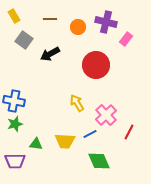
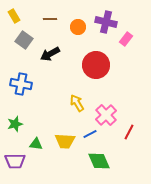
blue cross: moved 7 px right, 17 px up
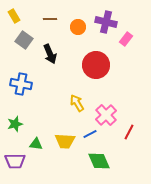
black arrow: rotated 84 degrees counterclockwise
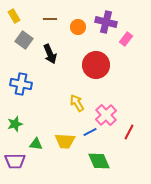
blue line: moved 2 px up
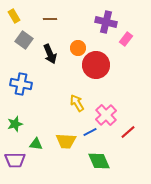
orange circle: moved 21 px down
red line: moved 1 px left; rotated 21 degrees clockwise
yellow trapezoid: moved 1 px right
purple trapezoid: moved 1 px up
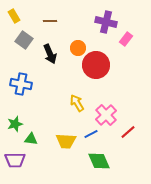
brown line: moved 2 px down
blue line: moved 1 px right, 2 px down
green triangle: moved 5 px left, 5 px up
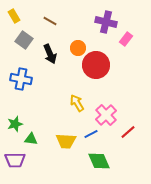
brown line: rotated 32 degrees clockwise
blue cross: moved 5 px up
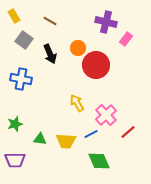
green triangle: moved 9 px right
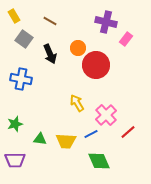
gray square: moved 1 px up
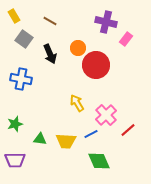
red line: moved 2 px up
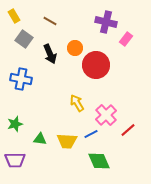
orange circle: moved 3 px left
yellow trapezoid: moved 1 px right
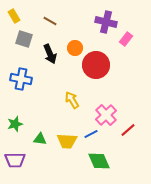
gray square: rotated 18 degrees counterclockwise
yellow arrow: moved 5 px left, 3 px up
